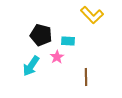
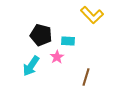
brown line: rotated 18 degrees clockwise
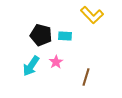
cyan rectangle: moved 3 px left, 5 px up
pink star: moved 1 px left, 5 px down
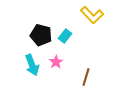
cyan rectangle: rotated 56 degrees counterclockwise
cyan arrow: moved 1 px right, 1 px up; rotated 55 degrees counterclockwise
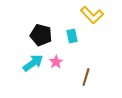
cyan rectangle: moved 7 px right; rotated 48 degrees counterclockwise
cyan arrow: moved 1 px right, 2 px up; rotated 105 degrees counterclockwise
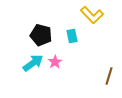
pink star: moved 1 px left
brown line: moved 23 px right, 1 px up
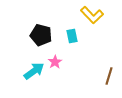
cyan arrow: moved 1 px right, 8 px down
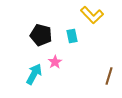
cyan arrow: moved 3 px down; rotated 25 degrees counterclockwise
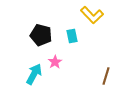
brown line: moved 3 px left
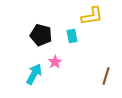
yellow L-shape: moved 1 px down; rotated 55 degrees counterclockwise
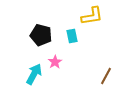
brown line: rotated 12 degrees clockwise
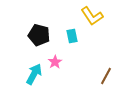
yellow L-shape: rotated 65 degrees clockwise
black pentagon: moved 2 px left
